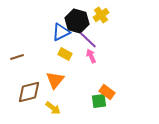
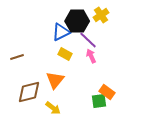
black hexagon: rotated 15 degrees counterclockwise
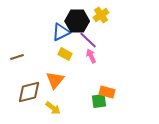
orange rectangle: rotated 21 degrees counterclockwise
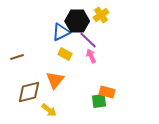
yellow arrow: moved 4 px left, 2 px down
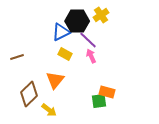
brown diamond: moved 2 px down; rotated 30 degrees counterclockwise
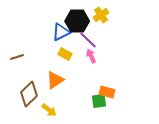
orange triangle: rotated 18 degrees clockwise
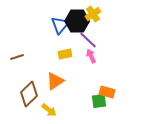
yellow cross: moved 8 px left, 1 px up
blue triangle: moved 1 px left, 7 px up; rotated 24 degrees counterclockwise
yellow rectangle: rotated 40 degrees counterclockwise
orange triangle: moved 1 px down
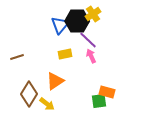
brown diamond: rotated 15 degrees counterclockwise
yellow arrow: moved 2 px left, 6 px up
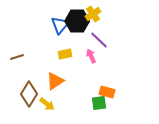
purple line: moved 11 px right
green square: moved 2 px down
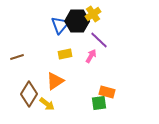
pink arrow: rotated 56 degrees clockwise
